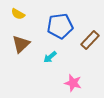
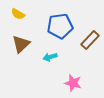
cyan arrow: rotated 24 degrees clockwise
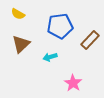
pink star: rotated 18 degrees clockwise
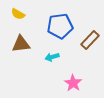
brown triangle: rotated 36 degrees clockwise
cyan arrow: moved 2 px right
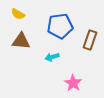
brown rectangle: rotated 24 degrees counterclockwise
brown triangle: moved 3 px up; rotated 12 degrees clockwise
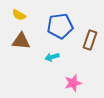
yellow semicircle: moved 1 px right, 1 px down
pink star: rotated 24 degrees clockwise
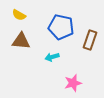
blue pentagon: moved 1 px right, 1 px down; rotated 20 degrees clockwise
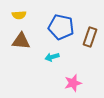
yellow semicircle: rotated 32 degrees counterclockwise
brown rectangle: moved 3 px up
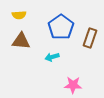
blue pentagon: rotated 25 degrees clockwise
brown rectangle: moved 1 px down
pink star: moved 2 px down; rotated 18 degrees clockwise
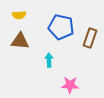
blue pentagon: rotated 25 degrees counterclockwise
brown triangle: moved 1 px left
cyan arrow: moved 3 px left, 3 px down; rotated 104 degrees clockwise
pink star: moved 3 px left
